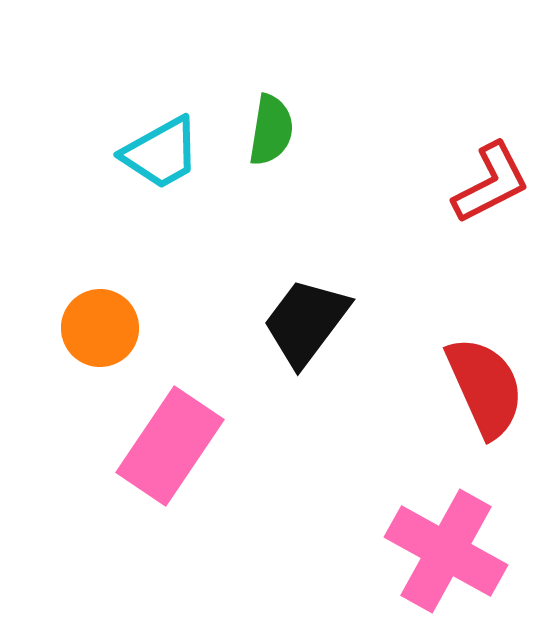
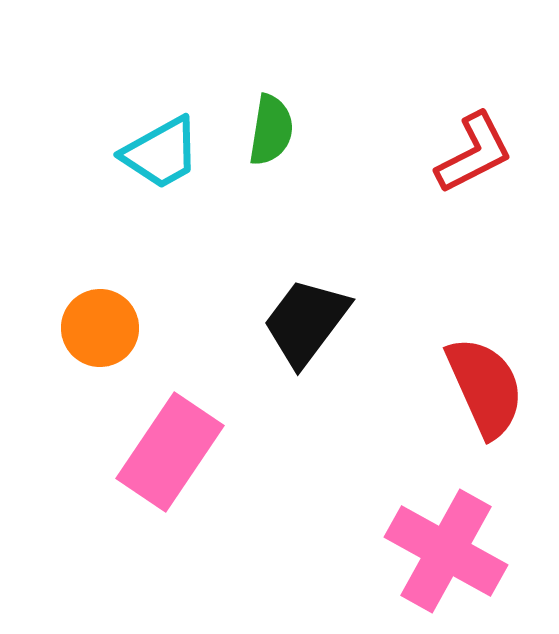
red L-shape: moved 17 px left, 30 px up
pink rectangle: moved 6 px down
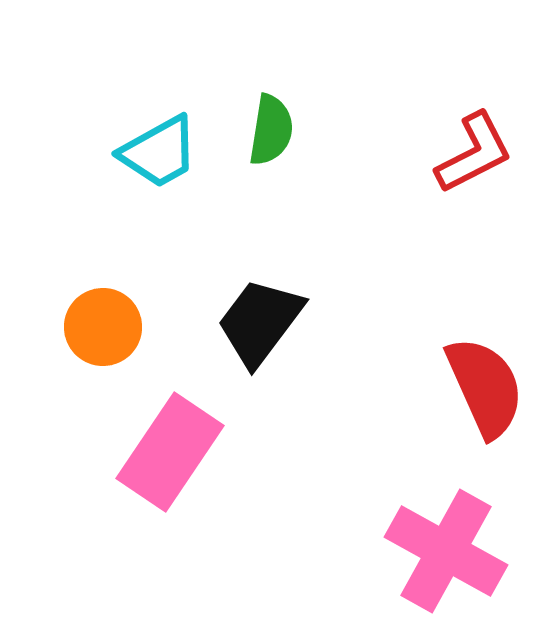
cyan trapezoid: moved 2 px left, 1 px up
black trapezoid: moved 46 px left
orange circle: moved 3 px right, 1 px up
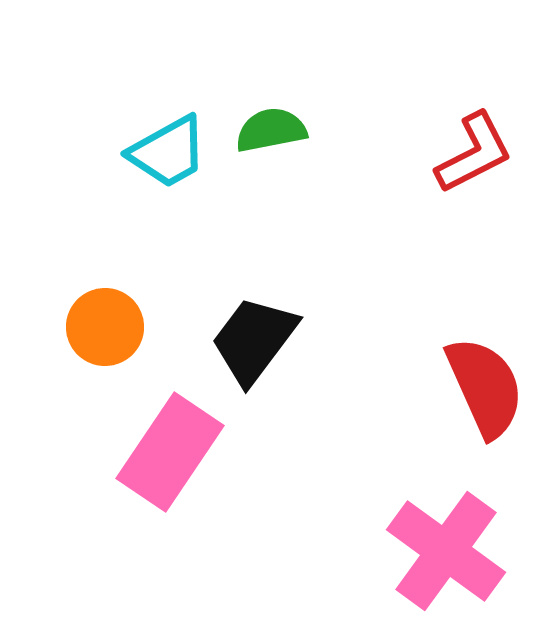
green semicircle: rotated 110 degrees counterclockwise
cyan trapezoid: moved 9 px right
black trapezoid: moved 6 px left, 18 px down
orange circle: moved 2 px right
pink cross: rotated 7 degrees clockwise
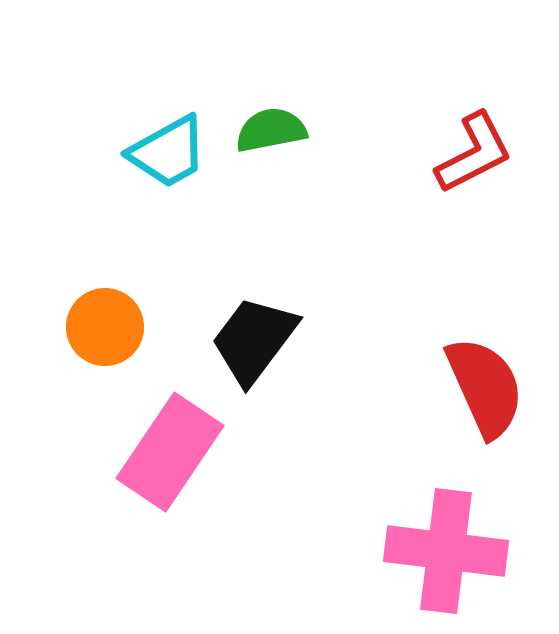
pink cross: rotated 29 degrees counterclockwise
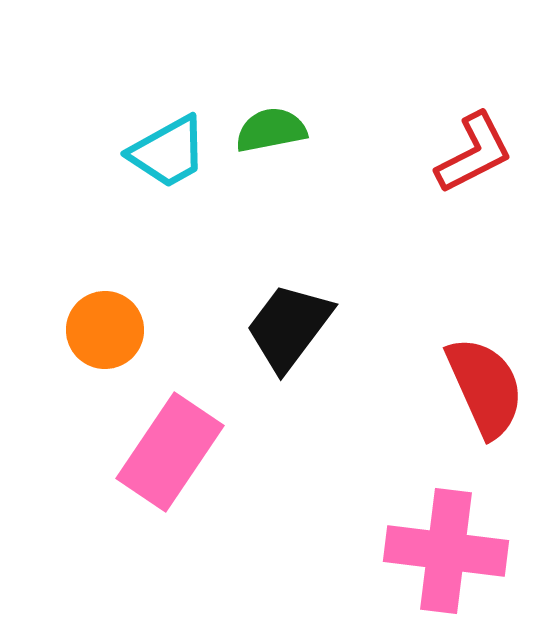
orange circle: moved 3 px down
black trapezoid: moved 35 px right, 13 px up
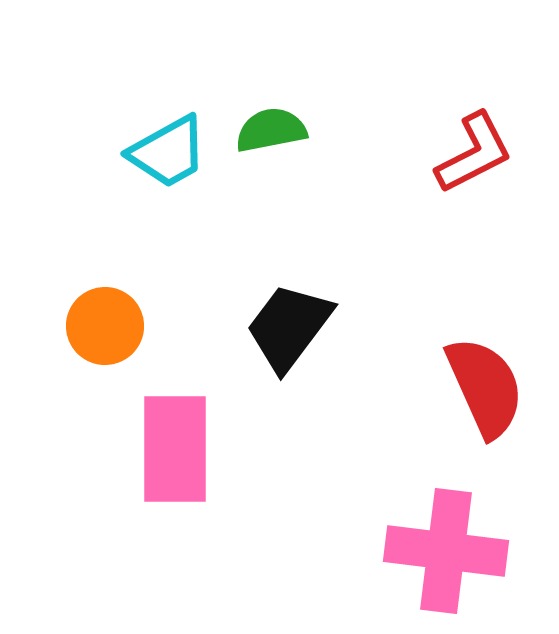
orange circle: moved 4 px up
pink rectangle: moved 5 px right, 3 px up; rotated 34 degrees counterclockwise
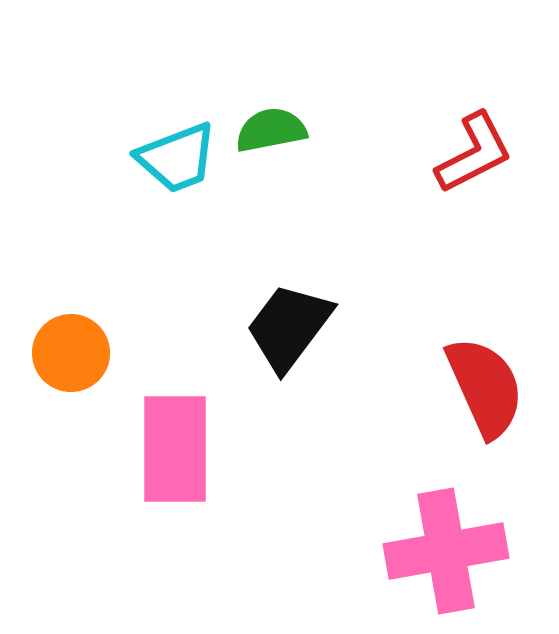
cyan trapezoid: moved 9 px right, 6 px down; rotated 8 degrees clockwise
orange circle: moved 34 px left, 27 px down
pink cross: rotated 17 degrees counterclockwise
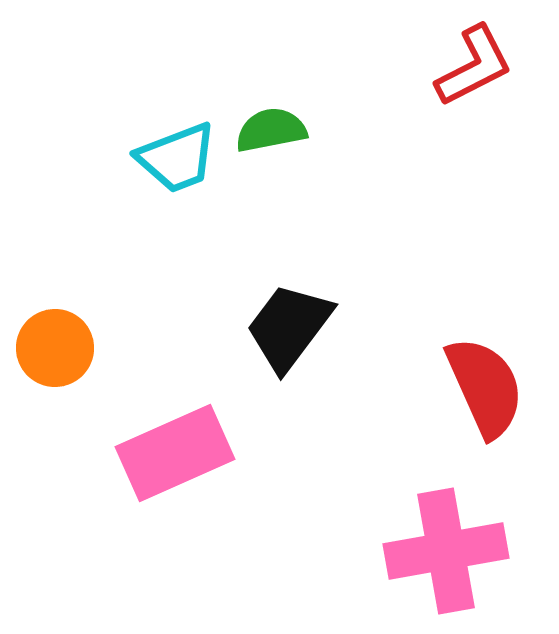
red L-shape: moved 87 px up
orange circle: moved 16 px left, 5 px up
pink rectangle: moved 4 px down; rotated 66 degrees clockwise
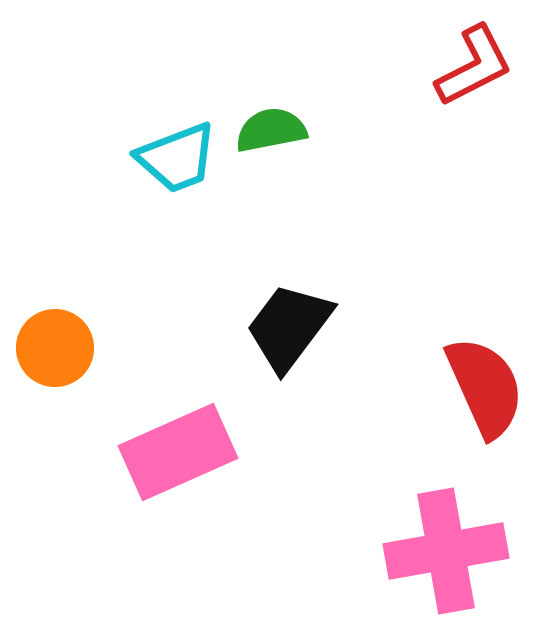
pink rectangle: moved 3 px right, 1 px up
